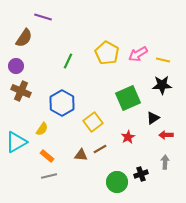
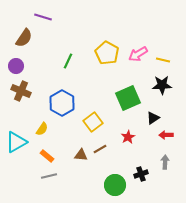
green circle: moved 2 px left, 3 px down
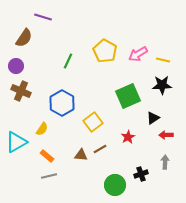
yellow pentagon: moved 2 px left, 2 px up
green square: moved 2 px up
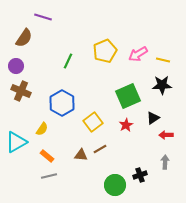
yellow pentagon: rotated 20 degrees clockwise
red star: moved 2 px left, 12 px up
black cross: moved 1 px left, 1 px down
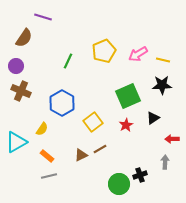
yellow pentagon: moved 1 px left
red arrow: moved 6 px right, 4 px down
brown triangle: rotated 32 degrees counterclockwise
green circle: moved 4 px right, 1 px up
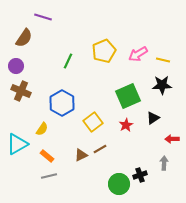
cyan triangle: moved 1 px right, 2 px down
gray arrow: moved 1 px left, 1 px down
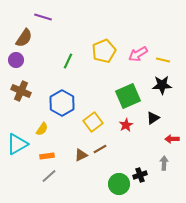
purple circle: moved 6 px up
orange rectangle: rotated 48 degrees counterclockwise
gray line: rotated 28 degrees counterclockwise
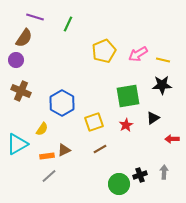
purple line: moved 8 px left
green line: moved 37 px up
green square: rotated 15 degrees clockwise
yellow square: moved 1 px right; rotated 18 degrees clockwise
brown triangle: moved 17 px left, 5 px up
gray arrow: moved 9 px down
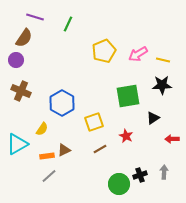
red star: moved 11 px down; rotated 16 degrees counterclockwise
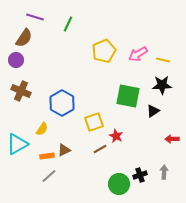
green square: rotated 20 degrees clockwise
black triangle: moved 7 px up
red star: moved 10 px left
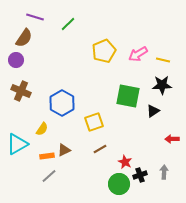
green line: rotated 21 degrees clockwise
red star: moved 9 px right, 26 px down
